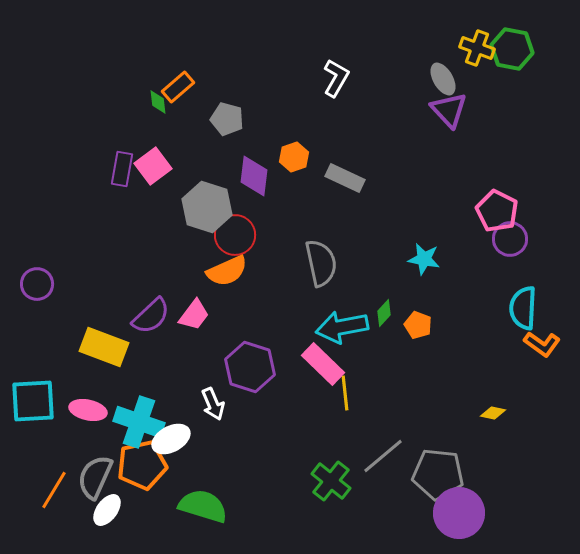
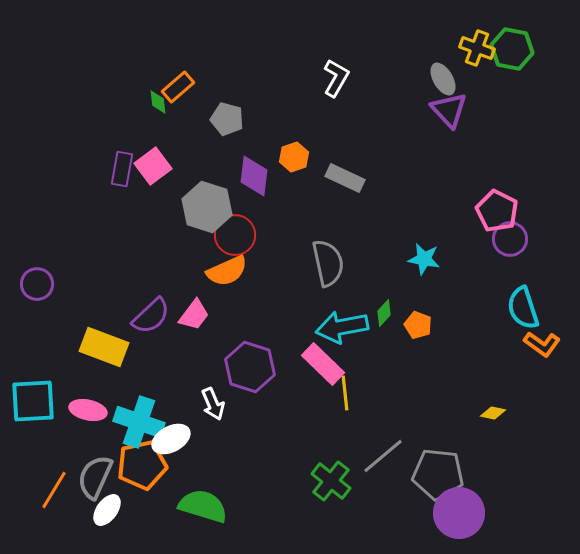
gray semicircle at (321, 263): moved 7 px right
cyan semicircle at (523, 308): rotated 21 degrees counterclockwise
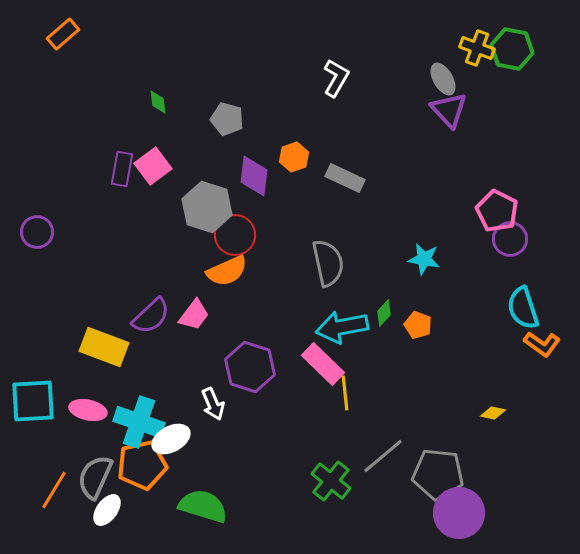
orange rectangle at (178, 87): moved 115 px left, 53 px up
purple circle at (37, 284): moved 52 px up
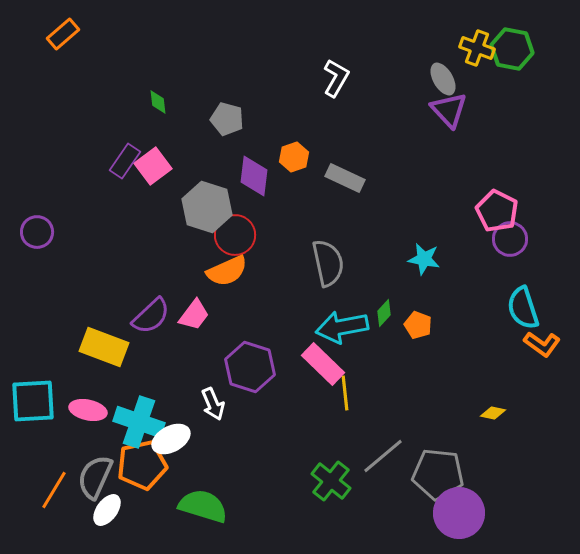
purple rectangle at (122, 169): moved 3 px right, 8 px up; rotated 24 degrees clockwise
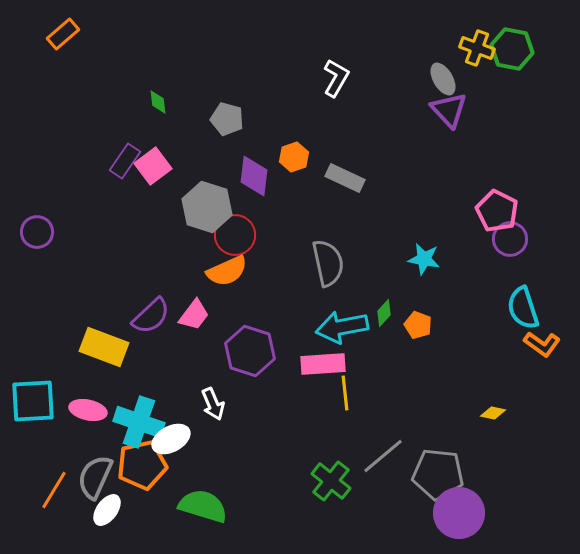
pink rectangle at (323, 364): rotated 48 degrees counterclockwise
purple hexagon at (250, 367): moved 16 px up
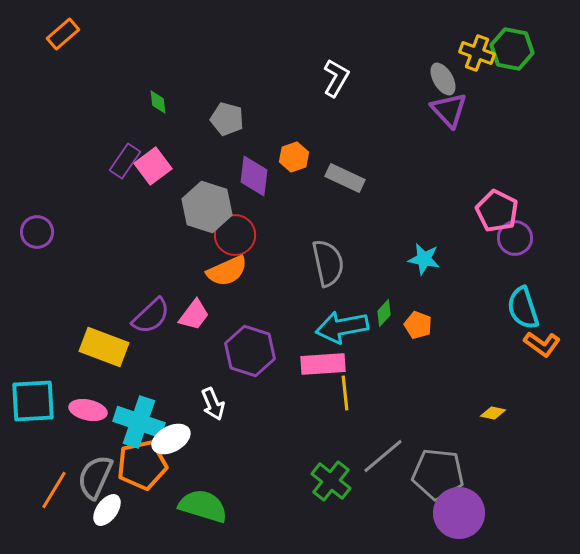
yellow cross at (477, 48): moved 5 px down
purple circle at (510, 239): moved 5 px right, 1 px up
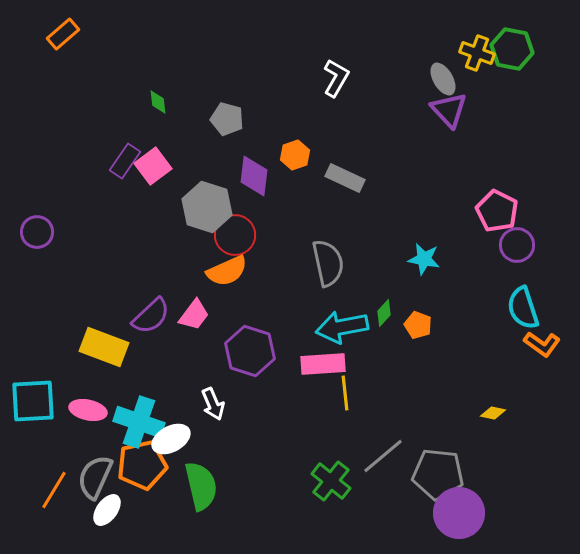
orange hexagon at (294, 157): moved 1 px right, 2 px up
purple circle at (515, 238): moved 2 px right, 7 px down
green semicircle at (203, 506): moved 2 px left, 20 px up; rotated 60 degrees clockwise
